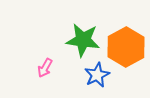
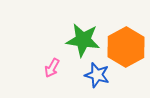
pink arrow: moved 7 px right
blue star: rotated 30 degrees counterclockwise
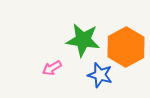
pink arrow: rotated 30 degrees clockwise
blue star: moved 3 px right
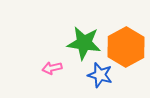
green star: moved 1 px right, 3 px down
pink arrow: rotated 18 degrees clockwise
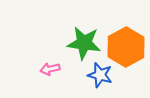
pink arrow: moved 2 px left, 1 px down
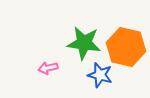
orange hexagon: rotated 18 degrees counterclockwise
pink arrow: moved 2 px left, 1 px up
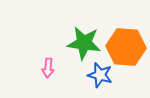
orange hexagon: rotated 9 degrees counterclockwise
pink arrow: rotated 72 degrees counterclockwise
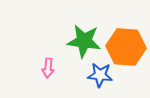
green star: moved 2 px up
blue star: rotated 10 degrees counterclockwise
